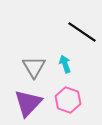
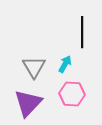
black line: rotated 56 degrees clockwise
cyan arrow: rotated 48 degrees clockwise
pink hexagon: moved 4 px right, 6 px up; rotated 15 degrees counterclockwise
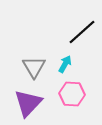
black line: rotated 48 degrees clockwise
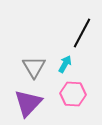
black line: moved 1 px down; rotated 20 degrees counterclockwise
pink hexagon: moved 1 px right
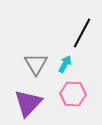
gray triangle: moved 2 px right, 3 px up
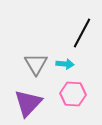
cyan arrow: rotated 66 degrees clockwise
